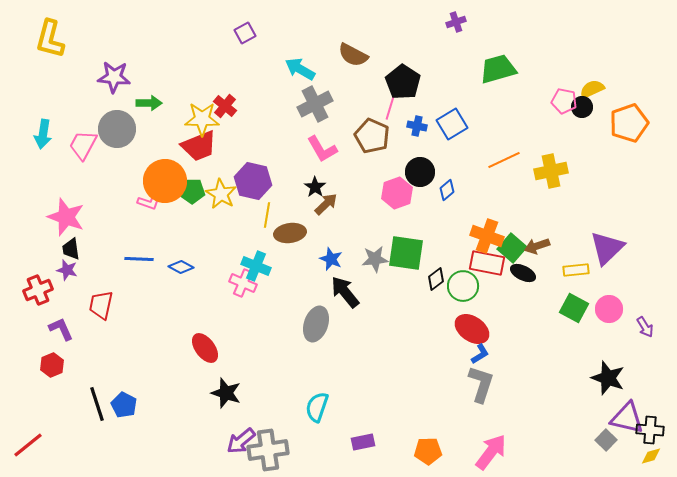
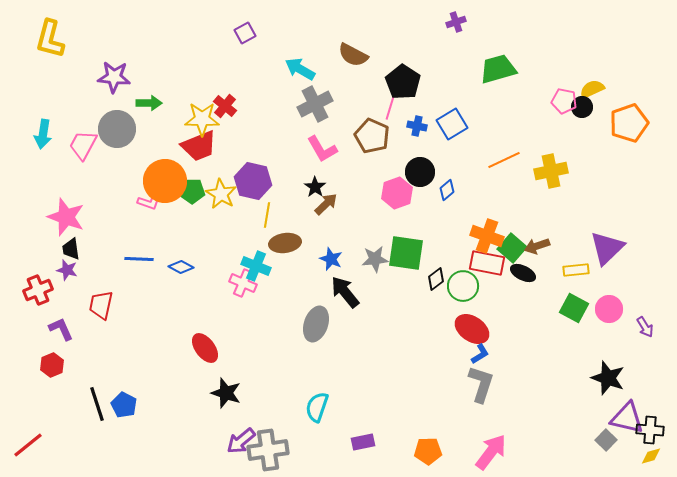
brown ellipse at (290, 233): moved 5 px left, 10 px down
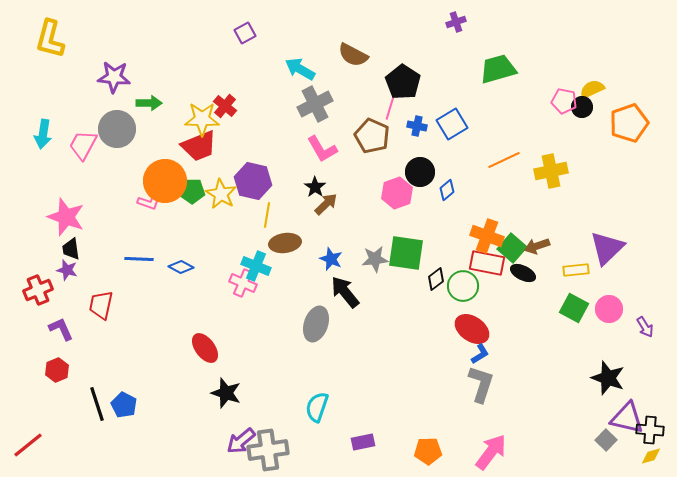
red hexagon at (52, 365): moved 5 px right, 5 px down
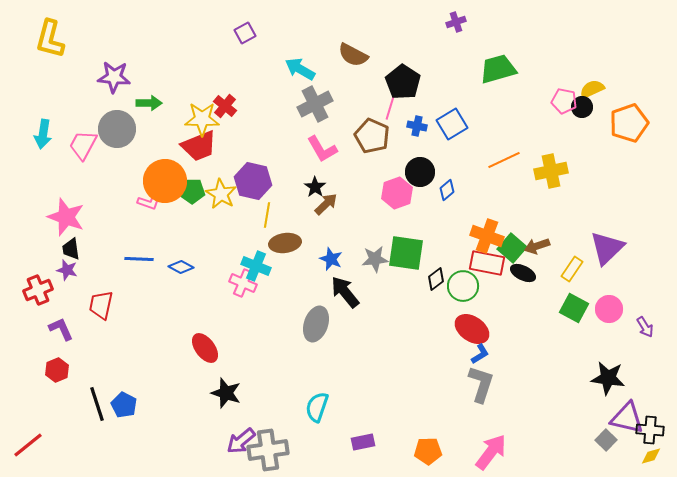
yellow rectangle at (576, 270): moved 4 px left, 1 px up; rotated 50 degrees counterclockwise
black star at (608, 378): rotated 12 degrees counterclockwise
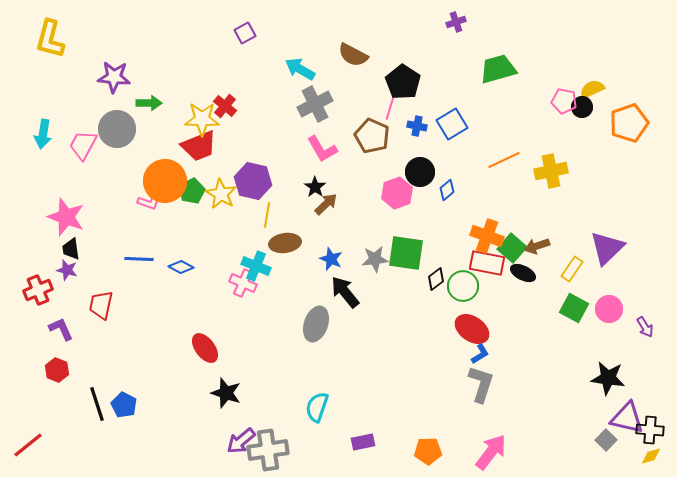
green pentagon at (192, 191): rotated 25 degrees counterclockwise
red hexagon at (57, 370): rotated 15 degrees counterclockwise
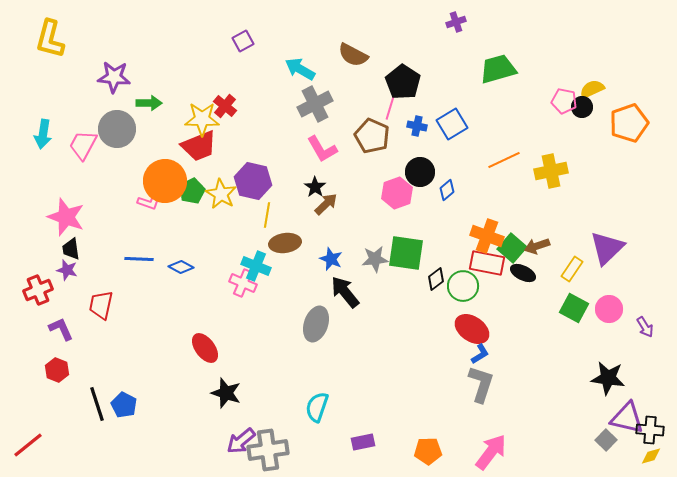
purple square at (245, 33): moved 2 px left, 8 px down
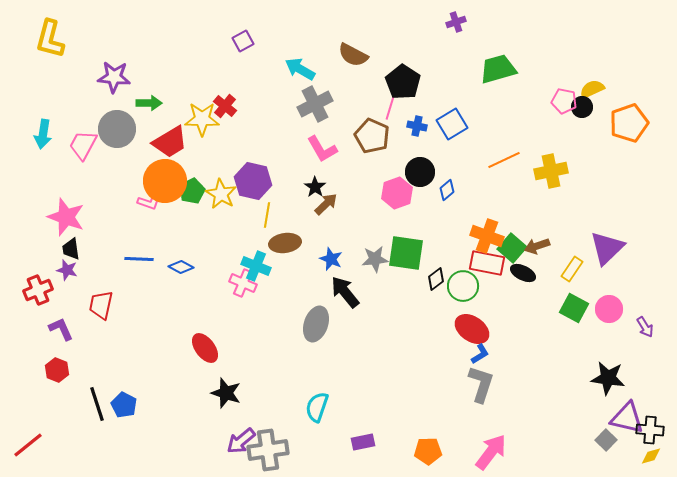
red trapezoid at (199, 146): moved 29 px left, 4 px up; rotated 9 degrees counterclockwise
